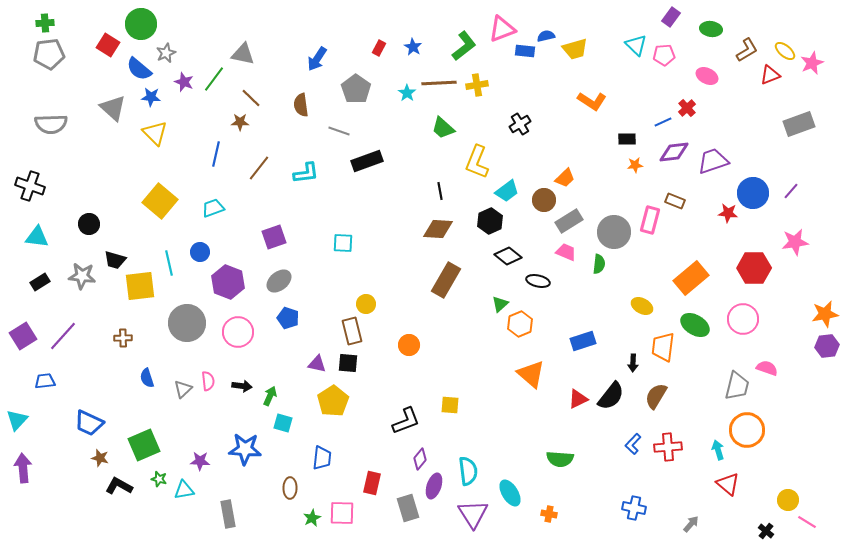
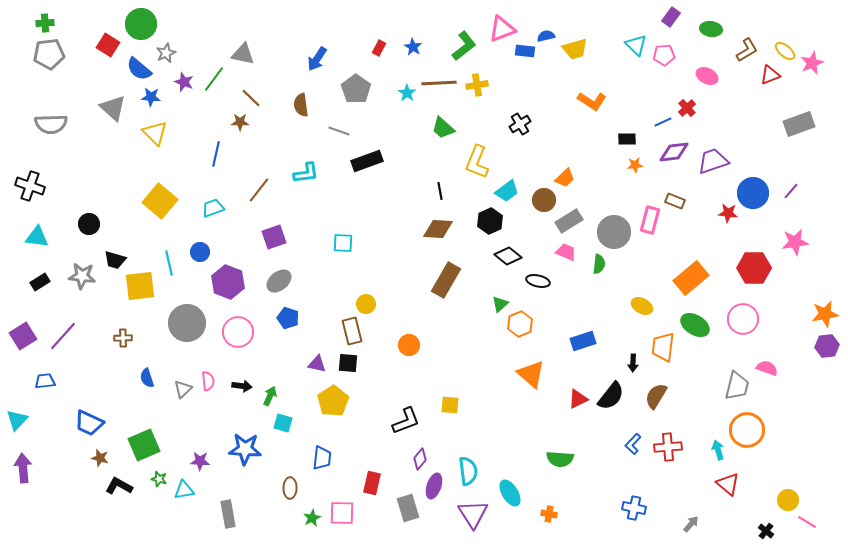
brown line at (259, 168): moved 22 px down
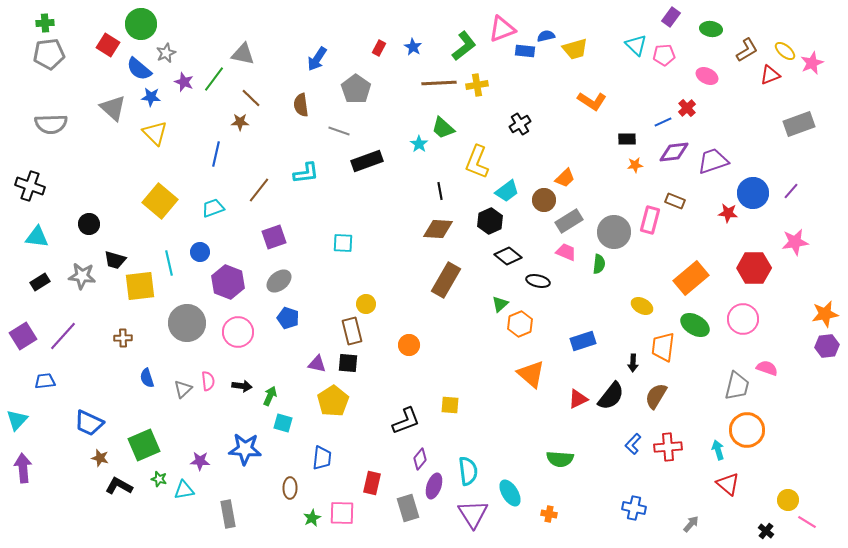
cyan star at (407, 93): moved 12 px right, 51 px down
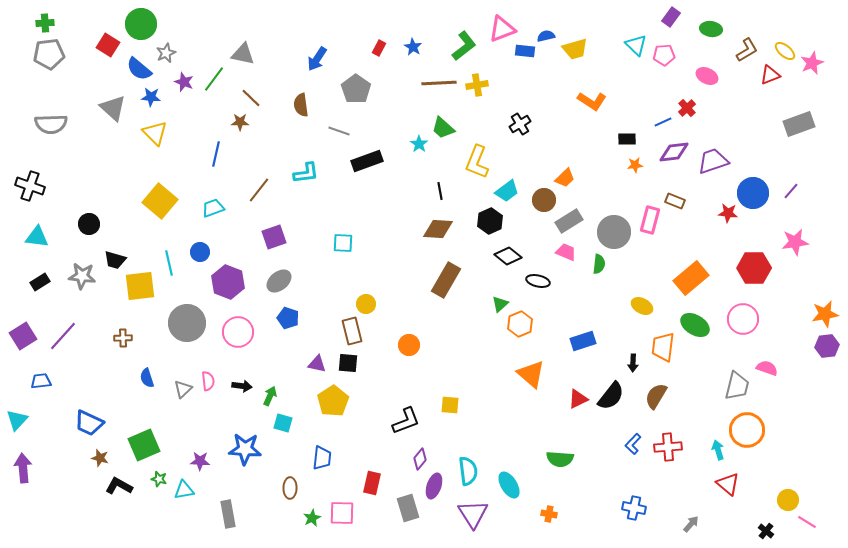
blue trapezoid at (45, 381): moved 4 px left
cyan ellipse at (510, 493): moved 1 px left, 8 px up
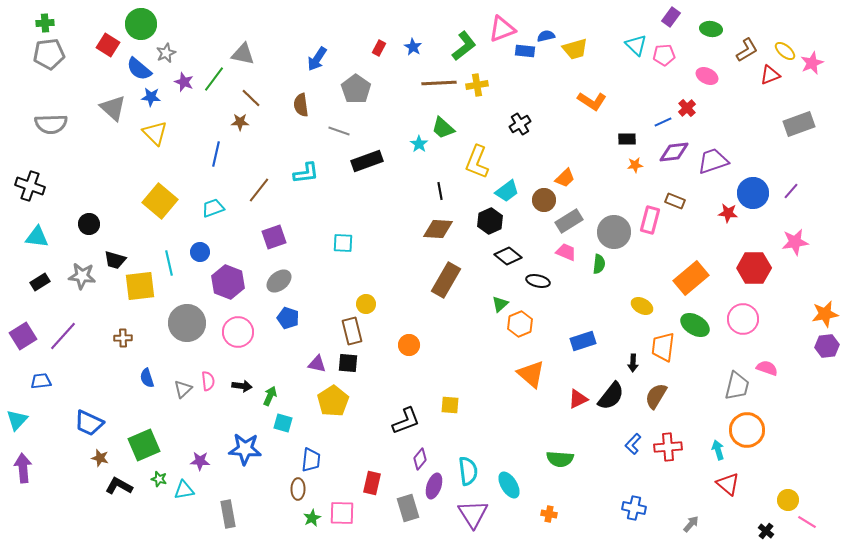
blue trapezoid at (322, 458): moved 11 px left, 2 px down
brown ellipse at (290, 488): moved 8 px right, 1 px down
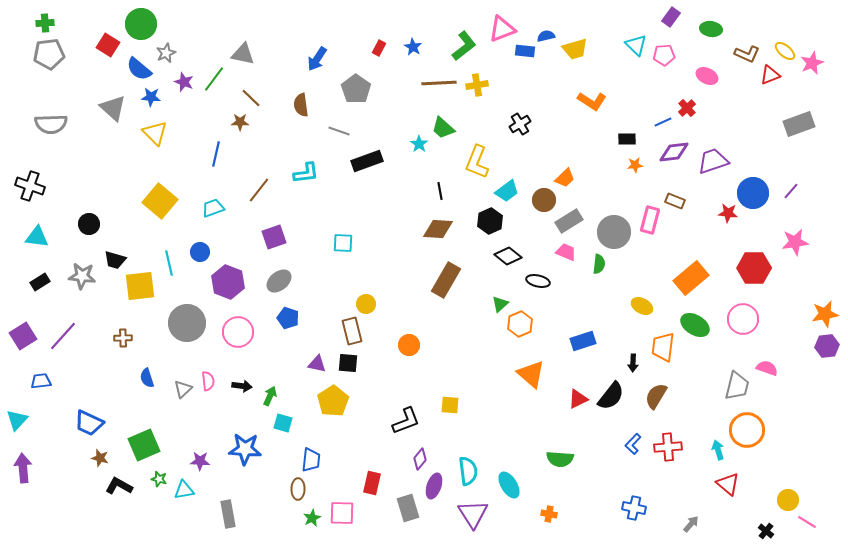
brown L-shape at (747, 50): moved 4 px down; rotated 55 degrees clockwise
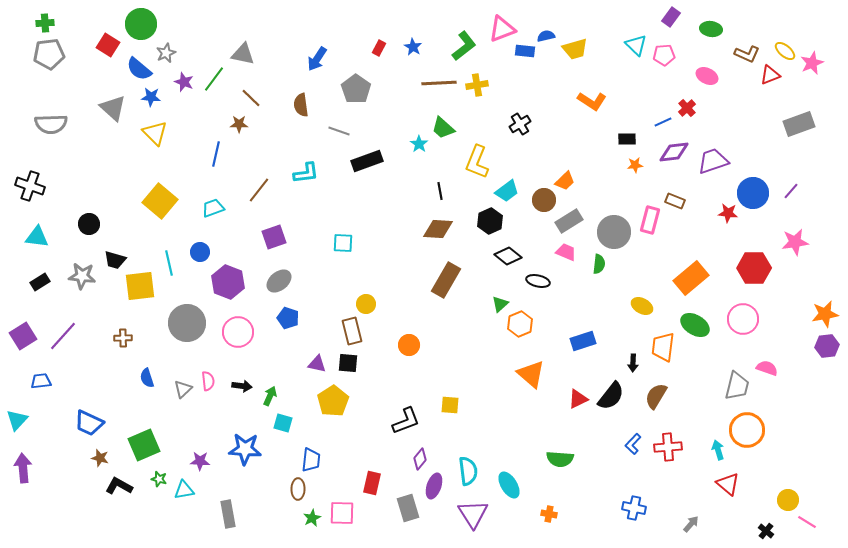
brown star at (240, 122): moved 1 px left, 2 px down
orange trapezoid at (565, 178): moved 3 px down
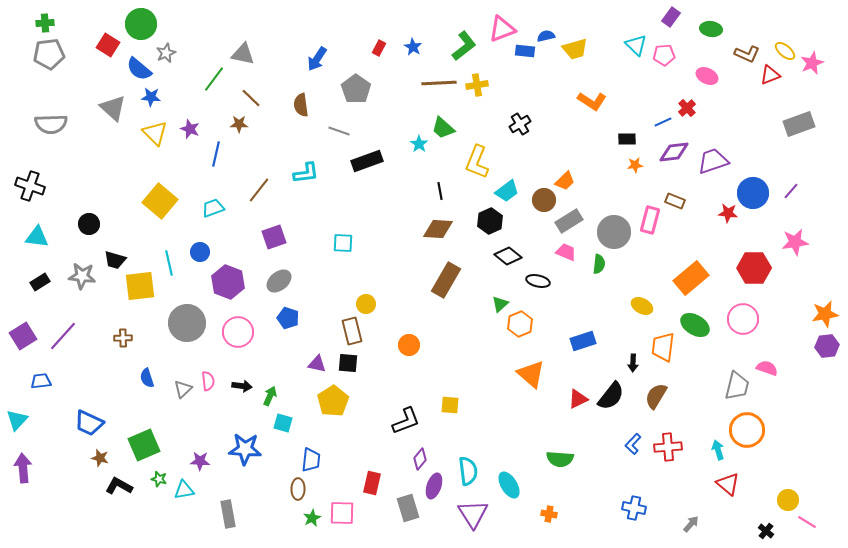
purple star at (184, 82): moved 6 px right, 47 px down
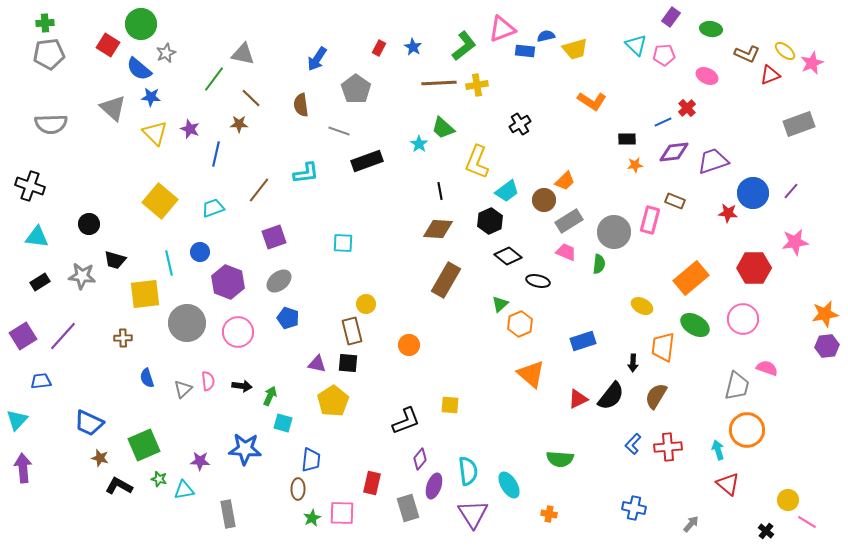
yellow square at (140, 286): moved 5 px right, 8 px down
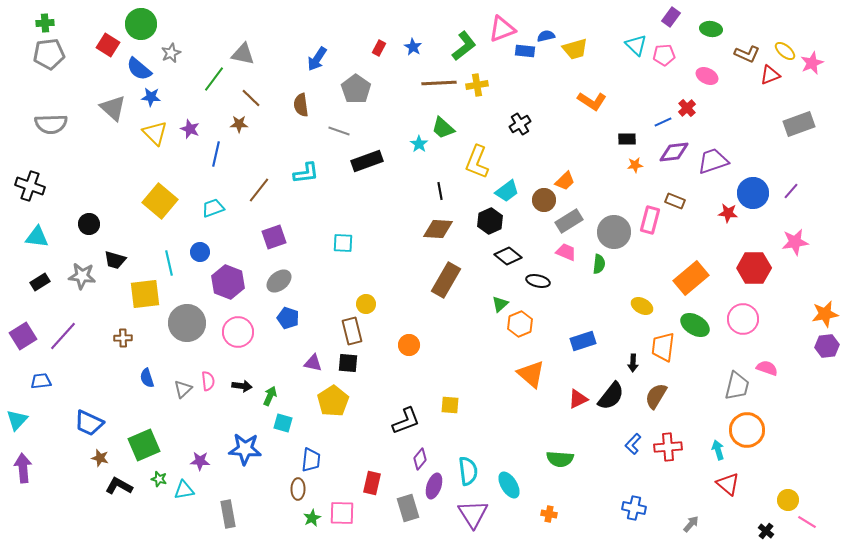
gray star at (166, 53): moved 5 px right
purple triangle at (317, 364): moved 4 px left, 1 px up
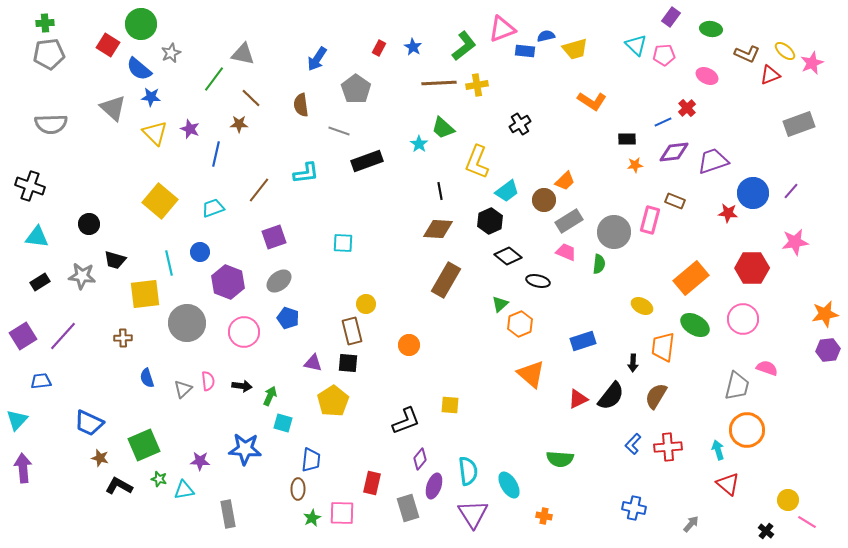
red hexagon at (754, 268): moved 2 px left
pink circle at (238, 332): moved 6 px right
purple hexagon at (827, 346): moved 1 px right, 4 px down
orange cross at (549, 514): moved 5 px left, 2 px down
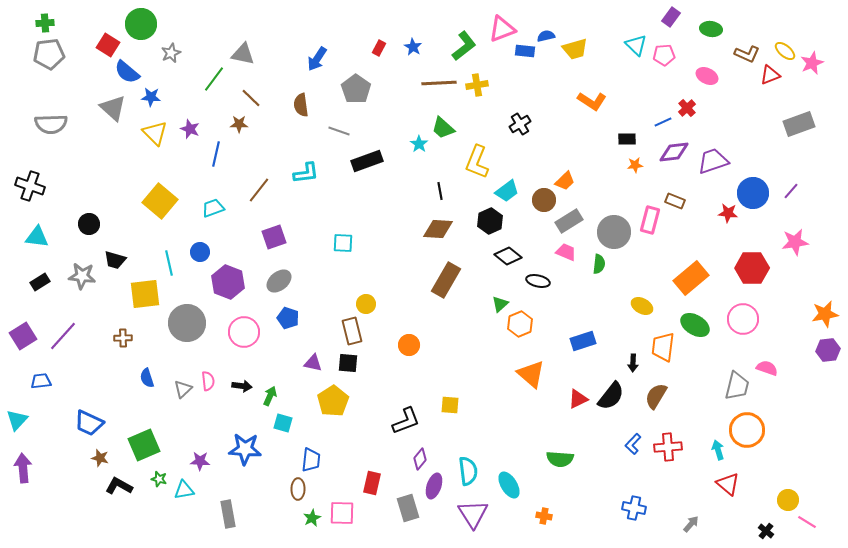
blue semicircle at (139, 69): moved 12 px left, 3 px down
